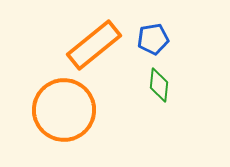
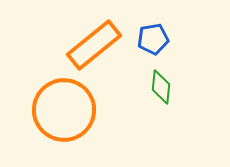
green diamond: moved 2 px right, 2 px down
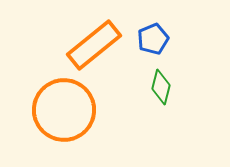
blue pentagon: rotated 12 degrees counterclockwise
green diamond: rotated 8 degrees clockwise
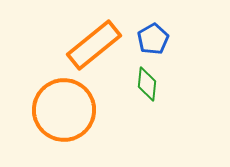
blue pentagon: rotated 8 degrees counterclockwise
green diamond: moved 14 px left, 3 px up; rotated 8 degrees counterclockwise
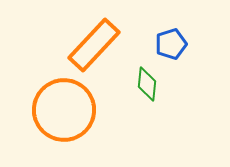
blue pentagon: moved 18 px right, 5 px down; rotated 12 degrees clockwise
orange rectangle: rotated 8 degrees counterclockwise
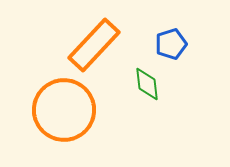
green diamond: rotated 12 degrees counterclockwise
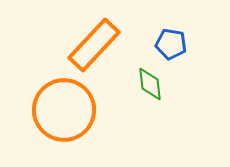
blue pentagon: rotated 28 degrees clockwise
green diamond: moved 3 px right
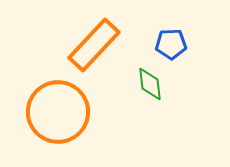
blue pentagon: rotated 12 degrees counterclockwise
orange circle: moved 6 px left, 2 px down
